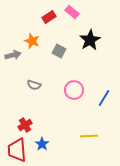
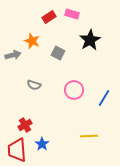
pink rectangle: moved 2 px down; rotated 24 degrees counterclockwise
gray square: moved 1 px left, 2 px down
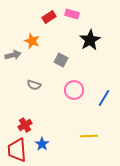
gray square: moved 3 px right, 7 px down
